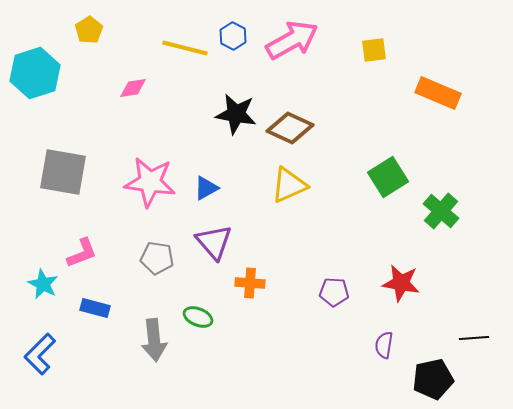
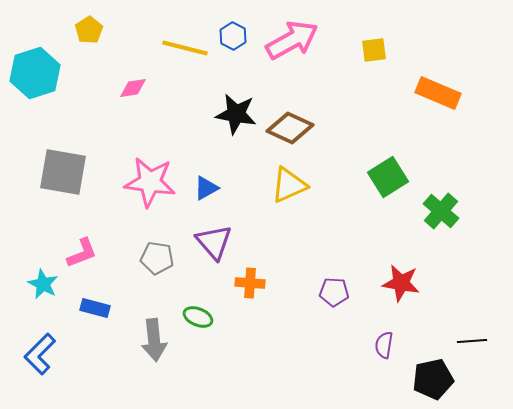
black line: moved 2 px left, 3 px down
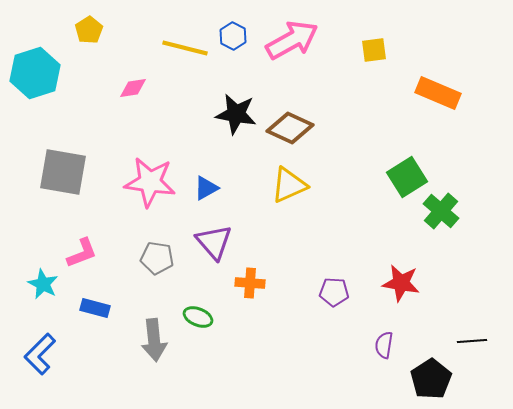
green square: moved 19 px right
black pentagon: moved 2 px left; rotated 21 degrees counterclockwise
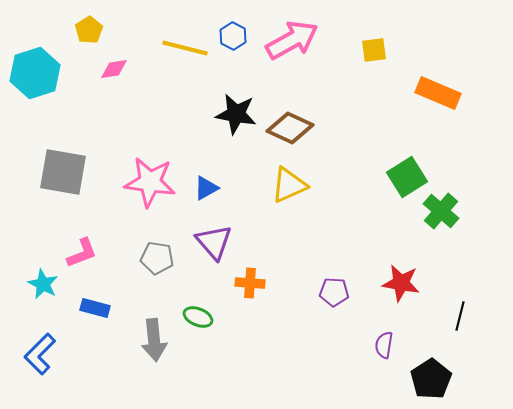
pink diamond: moved 19 px left, 19 px up
black line: moved 12 px left, 25 px up; rotated 72 degrees counterclockwise
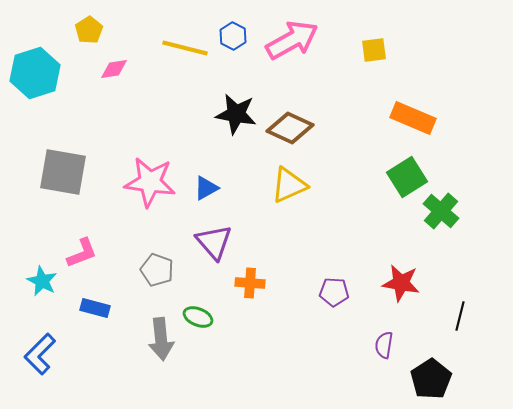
orange rectangle: moved 25 px left, 25 px down
gray pentagon: moved 12 px down; rotated 12 degrees clockwise
cyan star: moved 1 px left, 3 px up
gray arrow: moved 7 px right, 1 px up
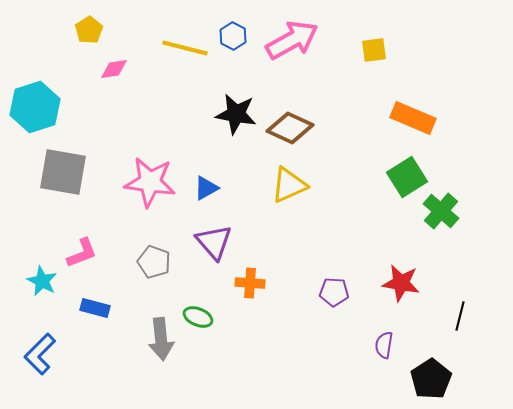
cyan hexagon: moved 34 px down
gray pentagon: moved 3 px left, 8 px up
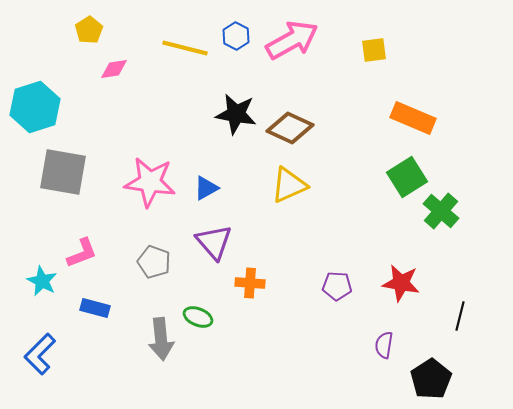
blue hexagon: moved 3 px right
purple pentagon: moved 3 px right, 6 px up
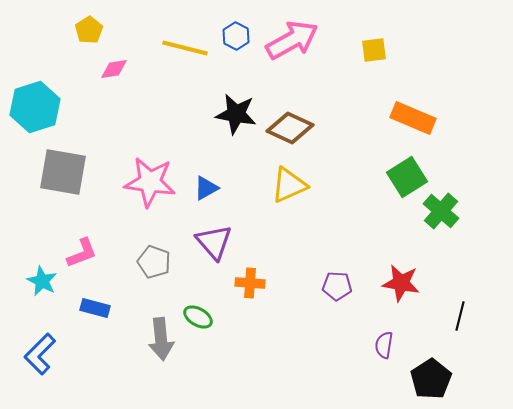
green ellipse: rotated 8 degrees clockwise
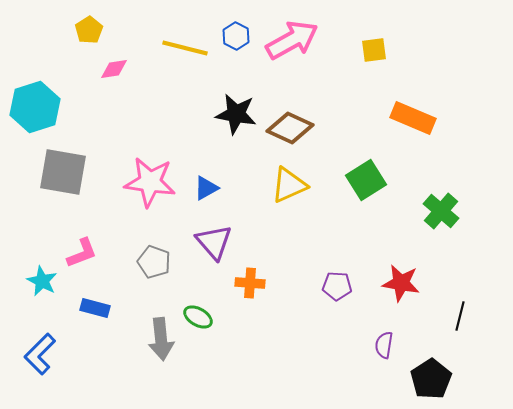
green square: moved 41 px left, 3 px down
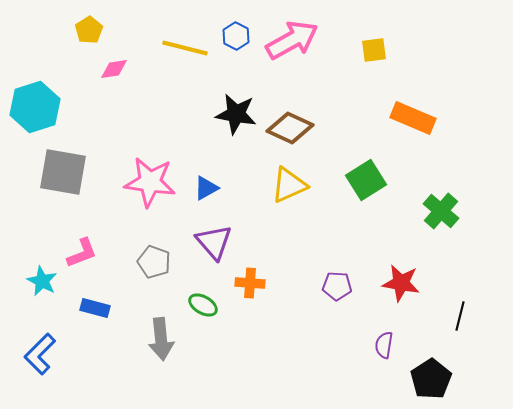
green ellipse: moved 5 px right, 12 px up
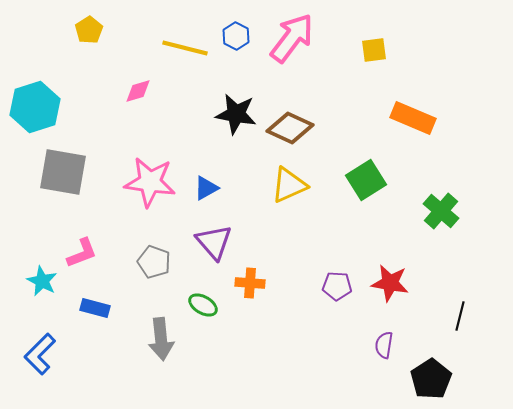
pink arrow: moved 2 px up; rotated 24 degrees counterclockwise
pink diamond: moved 24 px right, 22 px down; rotated 8 degrees counterclockwise
red star: moved 11 px left
